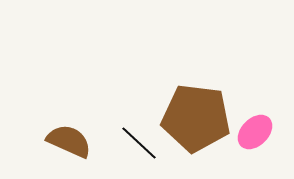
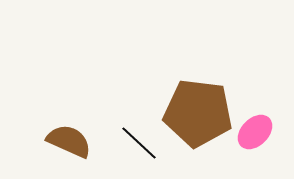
brown pentagon: moved 2 px right, 5 px up
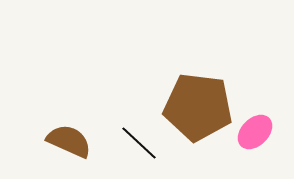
brown pentagon: moved 6 px up
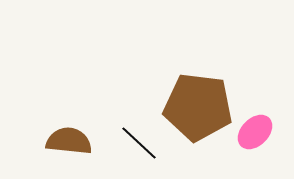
brown semicircle: rotated 18 degrees counterclockwise
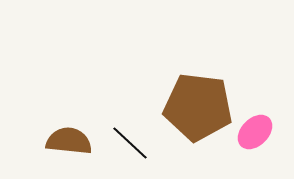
black line: moved 9 px left
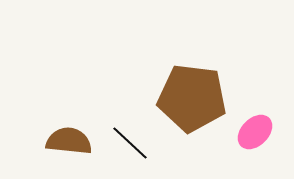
brown pentagon: moved 6 px left, 9 px up
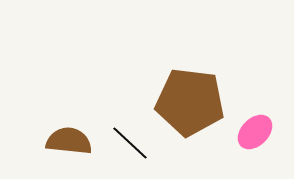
brown pentagon: moved 2 px left, 4 px down
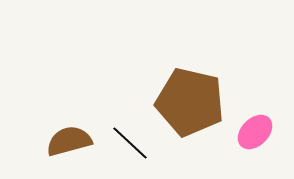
brown pentagon: rotated 6 degrees clockwise
brown semicircle: rotated 21 degrees counterclockwise
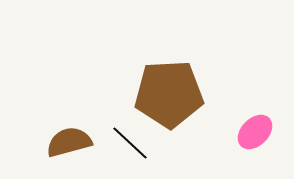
brown pentagon: moved 21 px left, 8 px up; rotated 16 degrees counterclockwise
brown semicircle: moved 1 px down
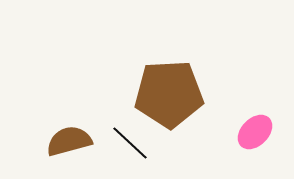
brown semicircle: moved 1 px up
